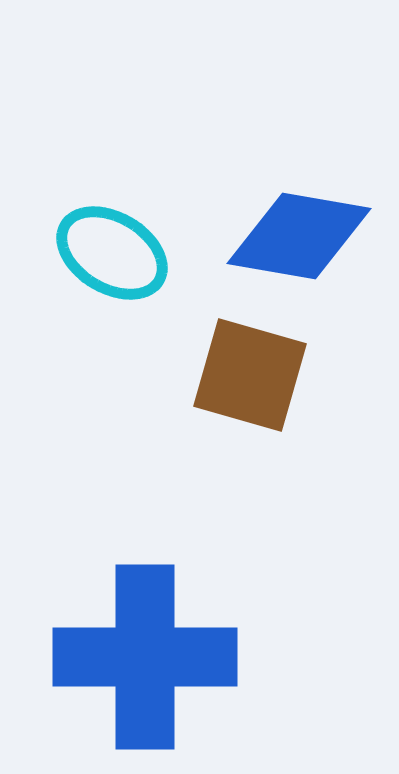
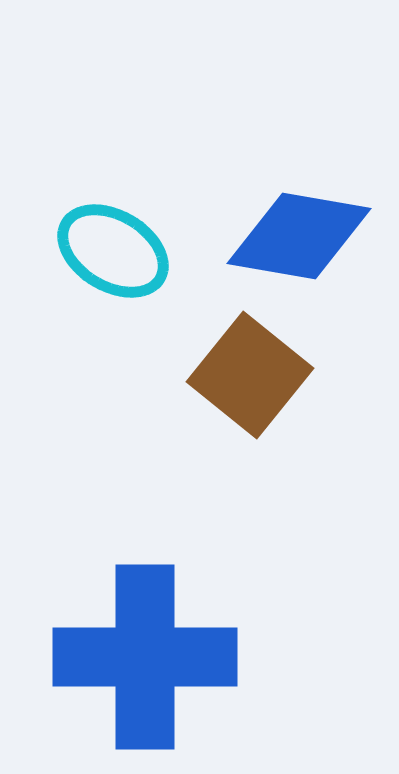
cyan ellipse: moved 1 px right, 2 px up
brown square: rotated 23 degrees clockwise
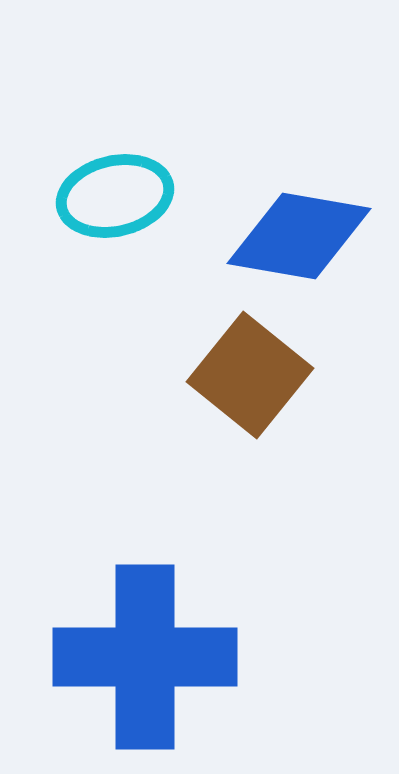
cyan ellipse: moved 2 px right, 55 px up; rotated 44 degrees counterclockwise
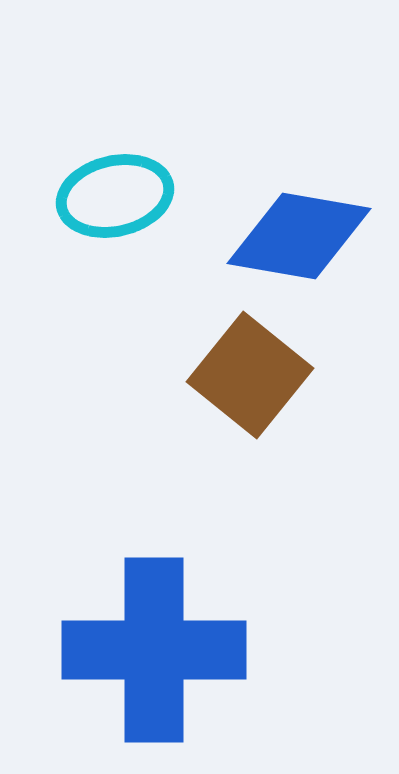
blue cross: moved 9 px right, 7 px up
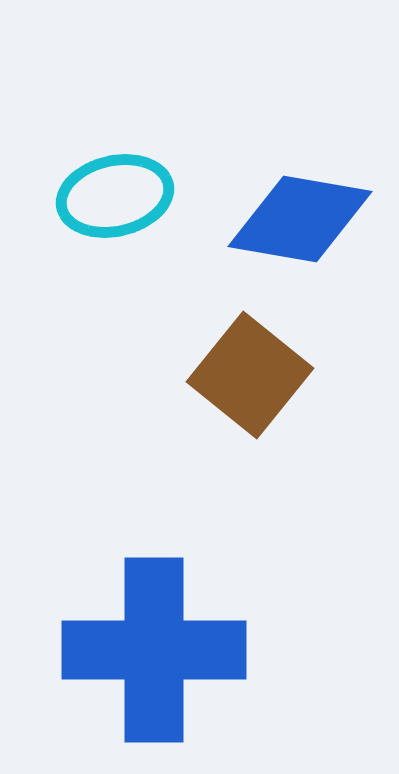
blue diamond: moved 1 px right, 17 px up
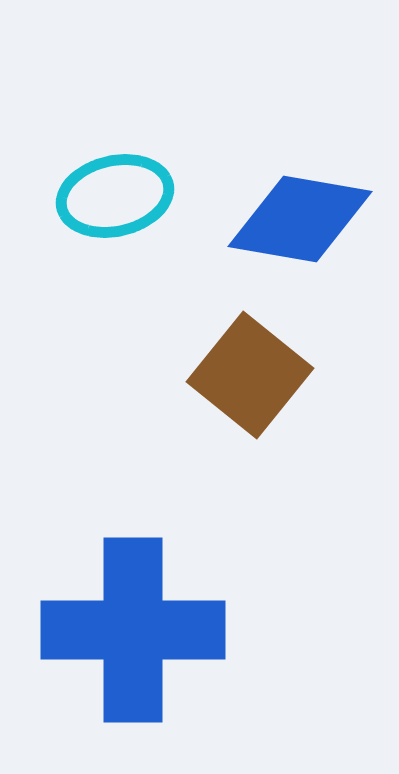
blue cross: moved 21 px left, 20 px up
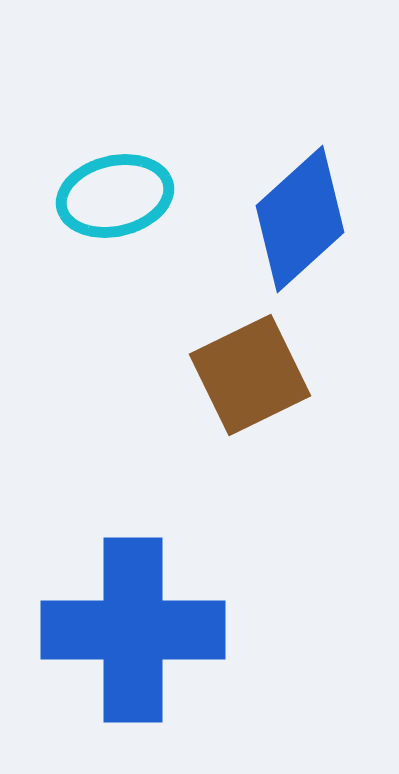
blue diamond: rotated 52 degrees counterclockwise
brown square: rotated 25 degrees clockwise
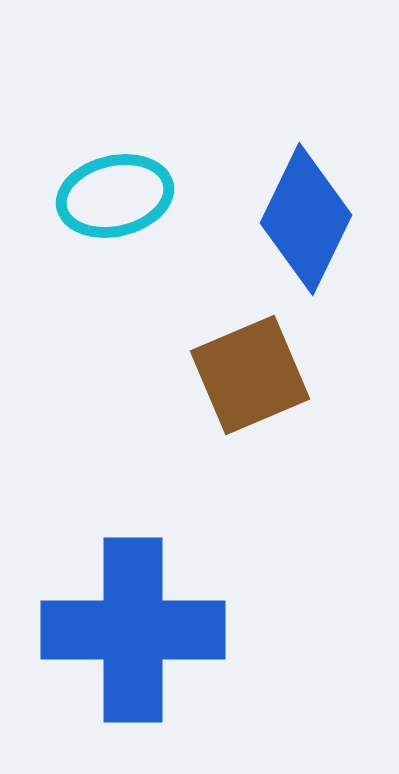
blue diamond: moved 6 px right; rotated 22 degrees counterclockwise
brown square: rotated 3 degrees clockwise
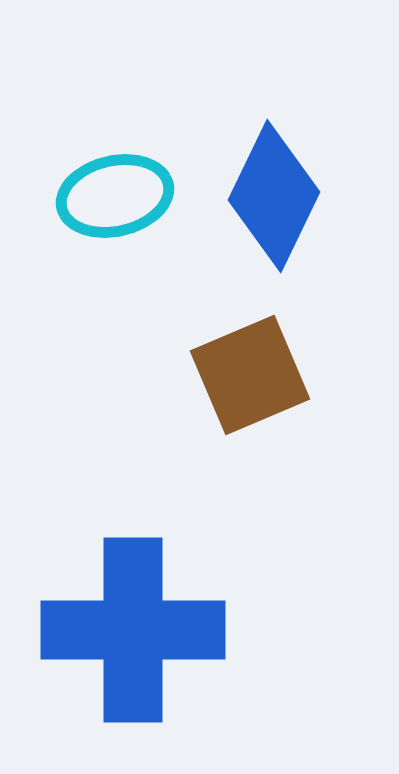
blue diamond: moved 32 px left, 23 px up
